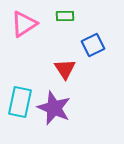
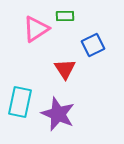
pink triangle: moved 12 px right, 5 px down
purple star: moved 4 px right, 6 px down
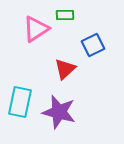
green rectangle: moved 1 px up
red triangle: rotated 20 degrees clockwise
purple star: moved 1 px right, 2 px up; rotated 8 degrees counterclockwise
